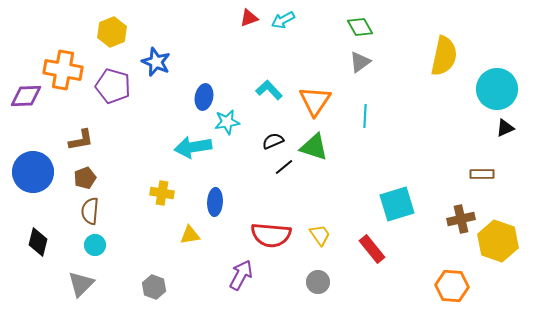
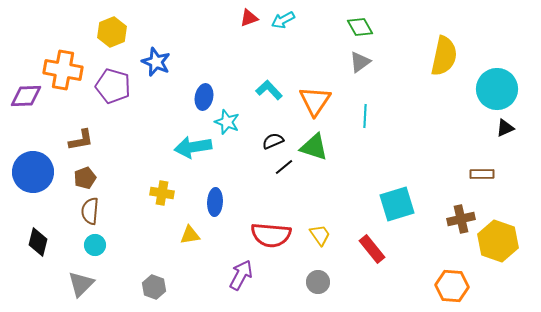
cyan star at (227, 122): rotated 30 degrees clockwise
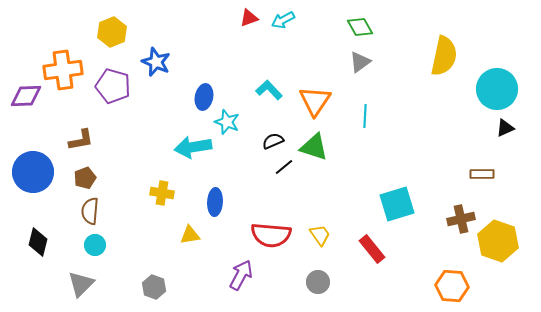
orange cross at (63, 70): rotated 18 degrees counterclockwise
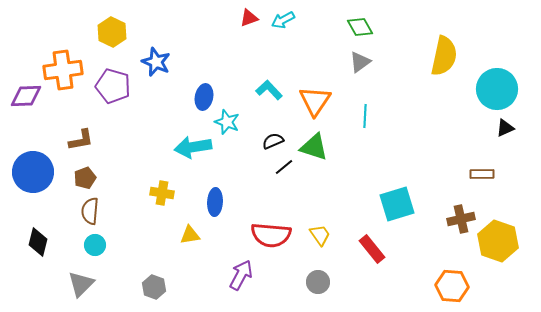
yellow hexagon at (112, 32): rotated 12 degrees counterclockwise
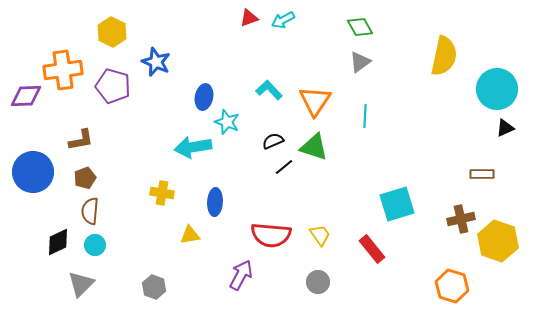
black diamond at (38, 242): moved 20 px right; rotated 52 degrees clockwise
orange hexagon at (452, 286): rotated 12 degrees clockwise
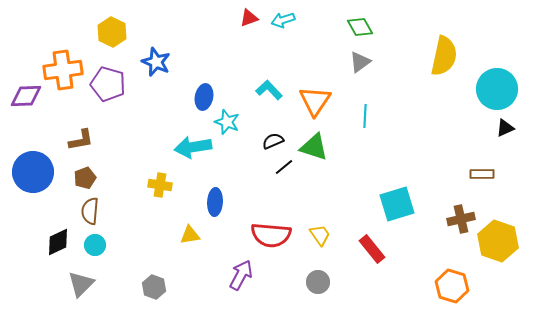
cyan arrow at (283, 20): rotated 10 degrees clockwise
purple pentagon at (113, 86): moved 5 px left, 2 px up
yellow cross at (162, 193): moved 2 px left, 8 px up
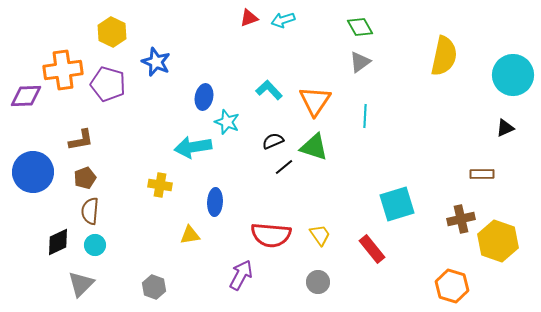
cyan circle at (497, 89): moved 16 px right, 14 px up
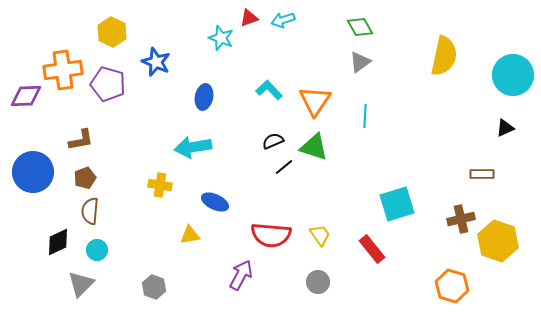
cyan star at (227, 122): moved 6 px left, 84 px up
blue ellipse at (215, 202): rotated 68 degrees counterclockwise
cyan circle at (95, 245): moved 2 px right, 5 px down
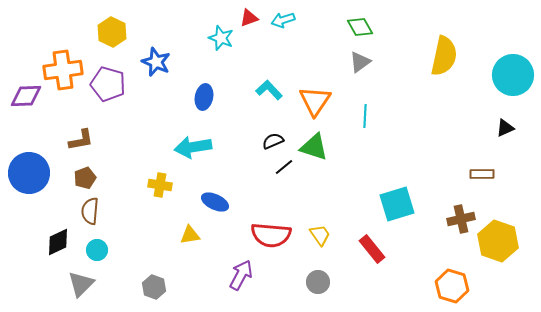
blue circle at (33, 172): moved 4 px left, 1 px down
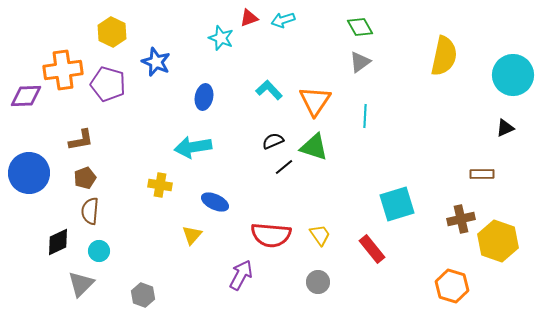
yellow triangle at (190, 235): moved 2 px right; rotated 40 degrees counterclockwise
cyan circle at (97, 250): moved 2 px right, 1 px down
gray hexagon at (154, 287): moved 11 px left, 8 px down
